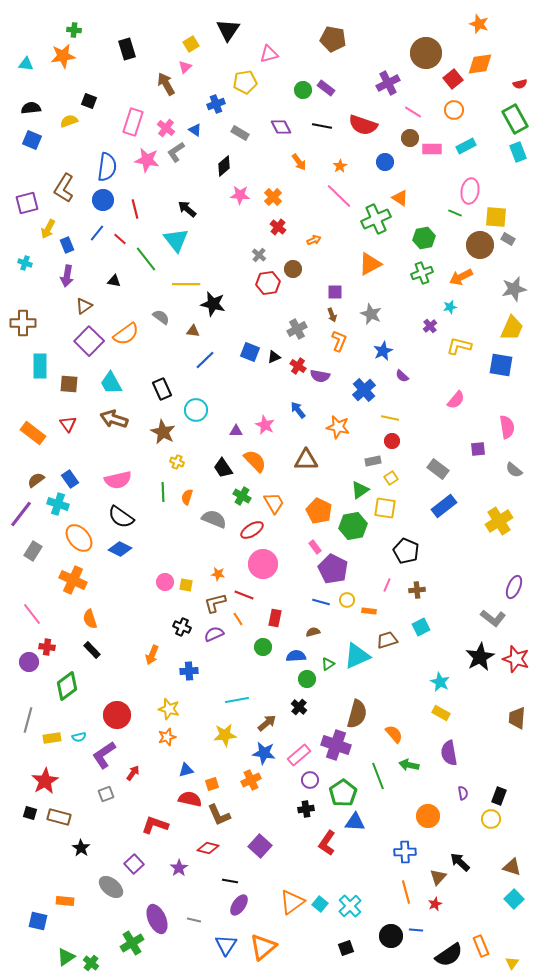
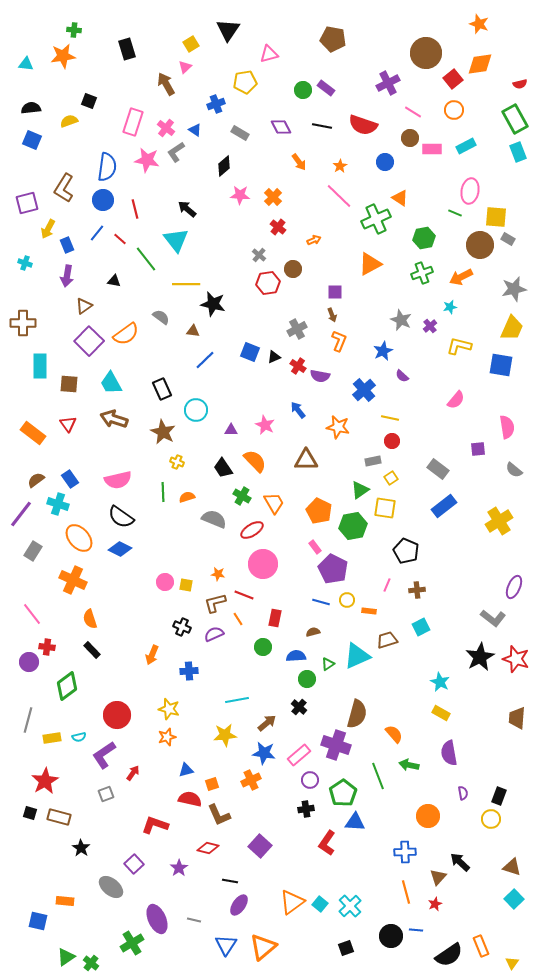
gray star at (371, 314): moved 30 px right, 6 px down
purple triangle at (236, 431): moved 5 px left, 1 px up
orange semicircle at (187, 497): rotated 56 degrees clockwise
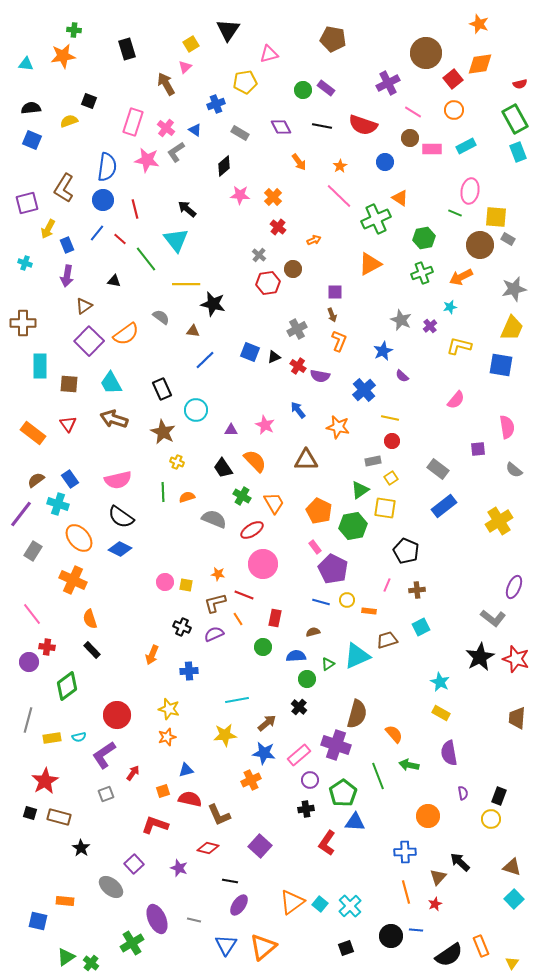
orange square at (212, 784): moved 49 px left, 7 px down
purple star at (179, 868): rotated 18 degrees counterclockwise
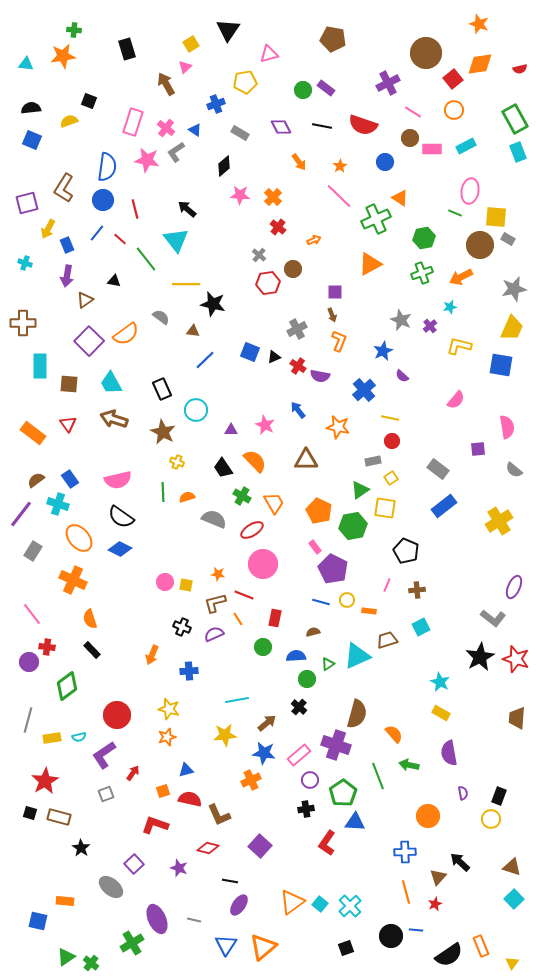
red semicircle at (520, 84): moved 15 px up
brown triangle at (84, 306): moved 1 px right, 6 px up
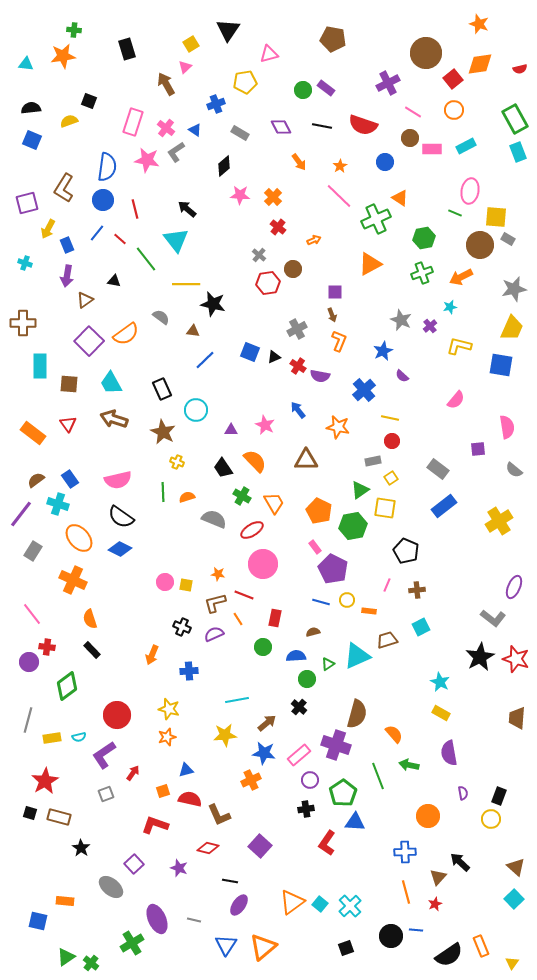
brown triangle at (512, 867): moved 4 px right; rotated 24 degrees clockwise
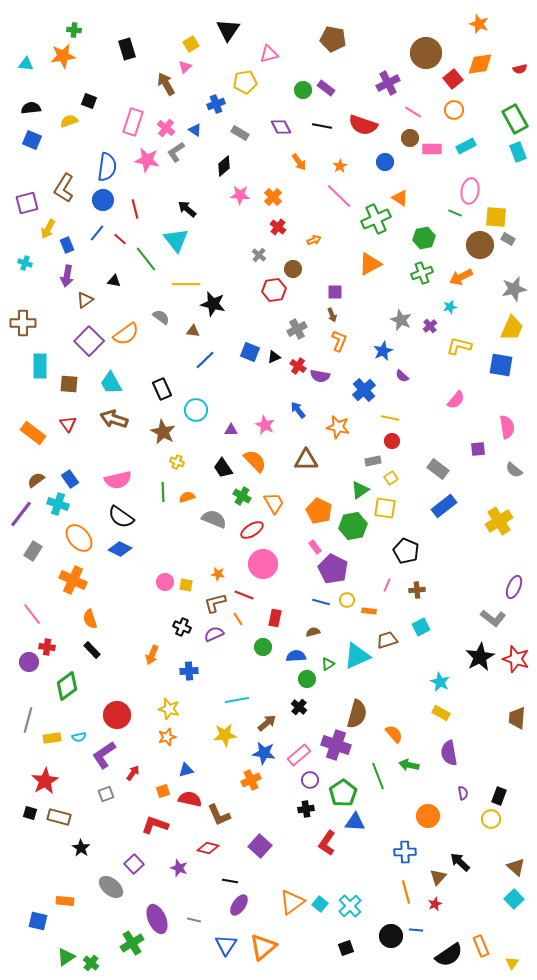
red hexagon at (268, 283): moved 6 px right, 7 px down
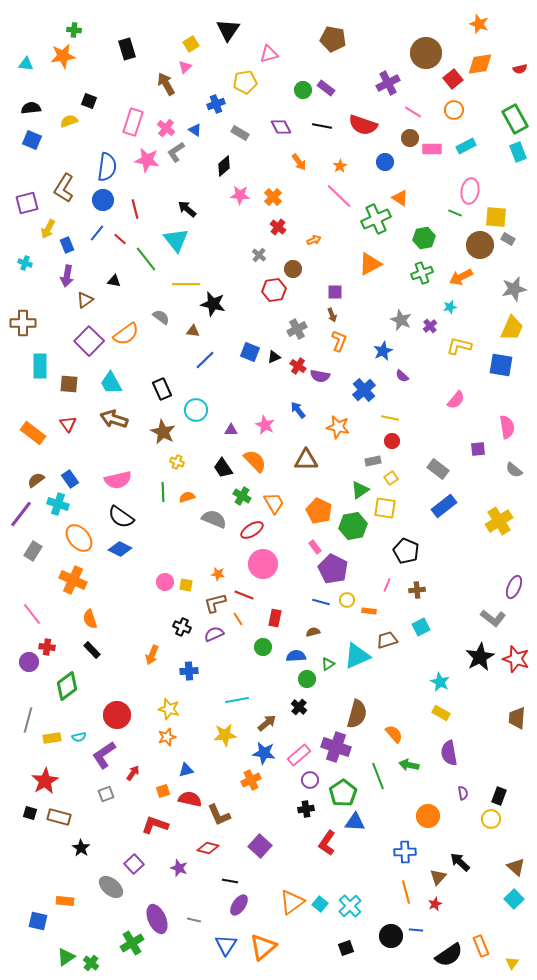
purple cross at (336, 745): moved 2 px down
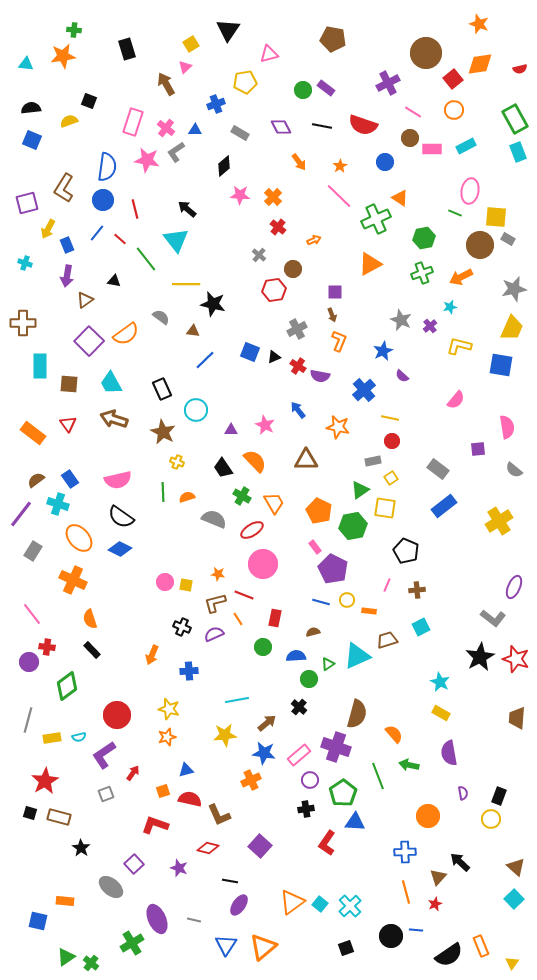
blue triangle at (195, 130): rotated 32 degrees counterclockwise
green circle at (307, 679): moved 2 px right
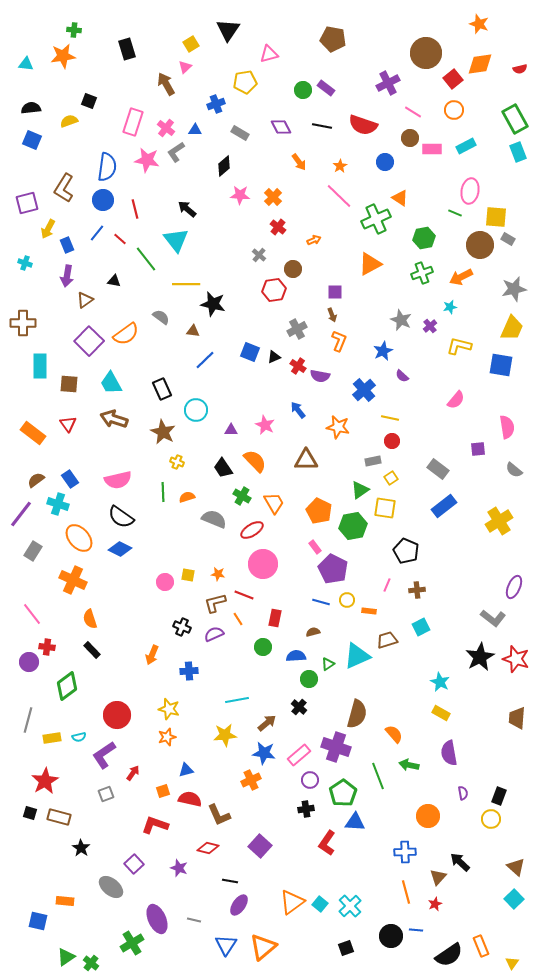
yellow square at (186, 585): moved 2 px right, 10 px up
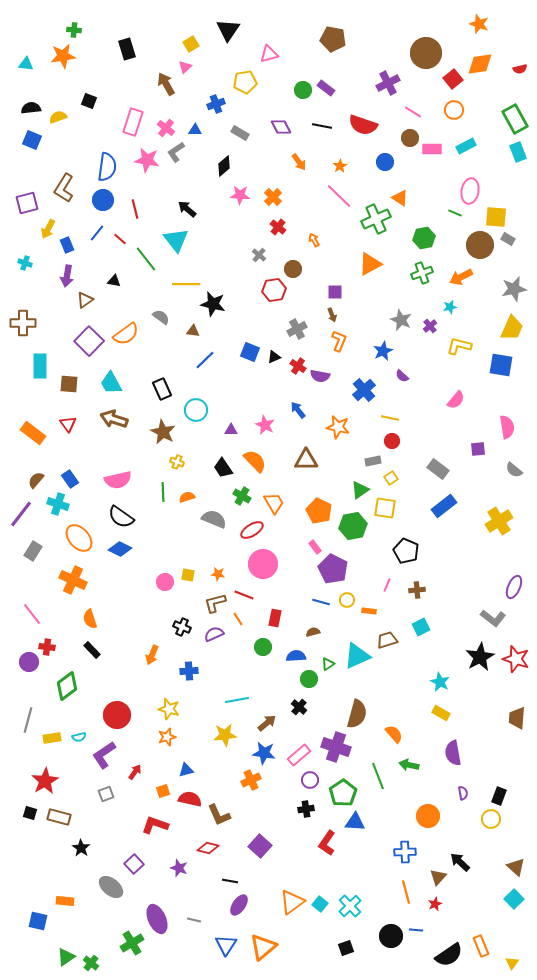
yellow semicircle at (69, 121): moved 11 px left, 4 px up
orange arrow at (314, 240): rotated 96 degrees counterclockwise
brown semicircle at (36, 480): rotated 12 degrees counterclockwise
purple semicircle at (449, 753): moved 4 px right
red arrow at (133, 773): moved 2 px right, 1 px up
